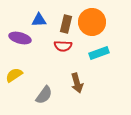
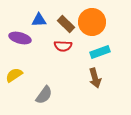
brown rectangle: rotated 60 degrees counterclockwise
cyan rectangle: moved 1 px right, 1 px up
brown arrow: moved 18 px right, 5 px up
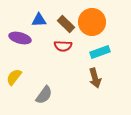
yellow semicircle: moved 2 px down; rotated 18 degrees counterclockwise
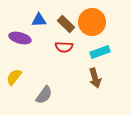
red semicircle: moved 1 px right, 1 px down
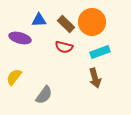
red semicircle: rotated 12 degrees clockwise
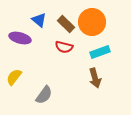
blue triangle: rotated 42 degrees clockwise
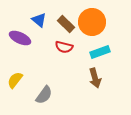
purple ellipse: rotated 10 degrees clockwise
yellow semicircle: moved 1 px right, 3 px down
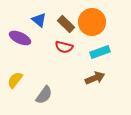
brown arrow: rotated 96 degrees counterclockwise
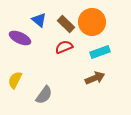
red semicircle: rotated 144 degrees clockwise
yellow semicircle: rotated 12 degrees counterclockwise
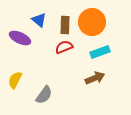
brown rectangle: moved 1 px left, 1 px down; rotated 48 degrees clockwise
